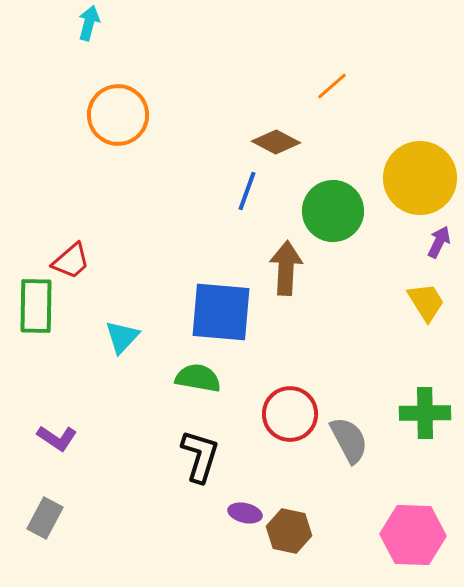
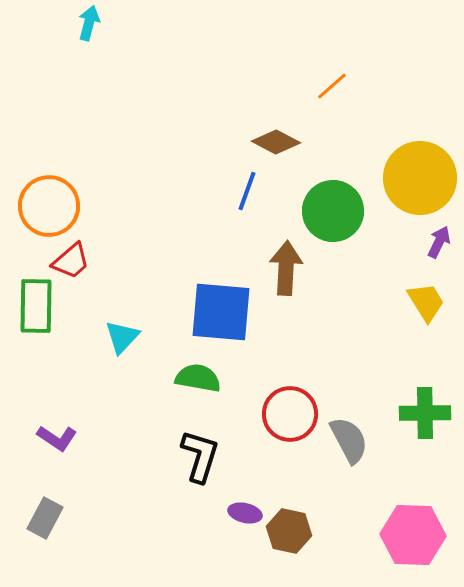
orange circle: moved 69 px left, 91 px down
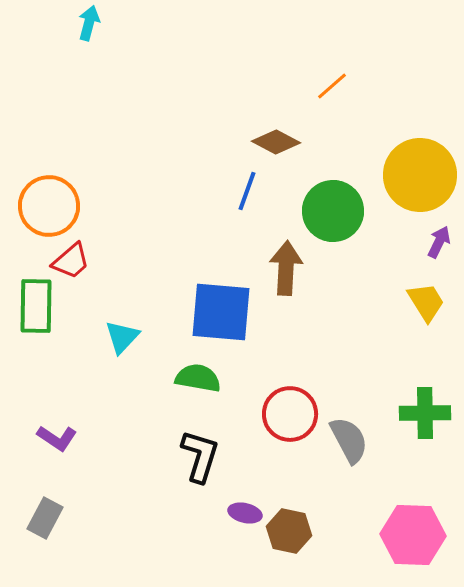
yellow circle: moved 3 px up
